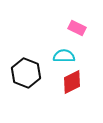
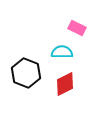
cyan semicircle: moved 2 px left, 4 px up
red diamond: moved 7 px left, 2 px down
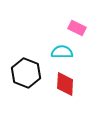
red diamond: rotated 60 degrees counterclockwise
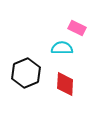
cyan semicircle: moved 4 px up
black hexagon: rotated 16 degrees clockwise
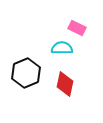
red diamond: rotated 10 degrees clockwise
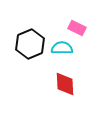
black hexagon: moved 4 px right, 29 px up
red diamond: rotated 15 degrees counterclockwise
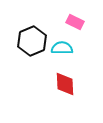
pink rectangle: moved 2 px left, 6 px up
black hexagon: moved 2 px right, 3 px up
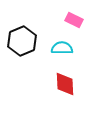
pink rectangle: moved 1 px left, 2 px up
black hexagon: moved 10 px left
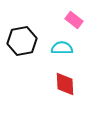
pink rectangle: rotated 12 degrees clockwise
black hexagon: rotated 12 degrees clockwise
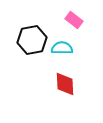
black hexagon: moved 10 px right, 1 px up
